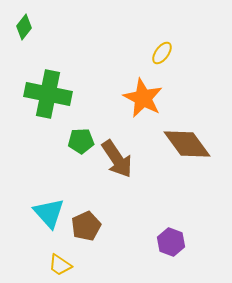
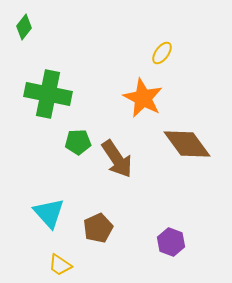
green pentagon: moved 3 px left, 1 px down
brown pentagon: moved 12 px right, 2 px down
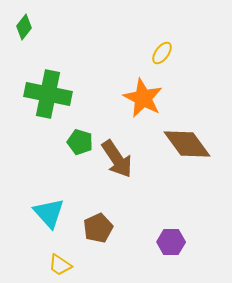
green pentagon: moved 2 px right; rotated 20 degrees clockwise
purple hexagon: rotated 20 degrees counterclockwise
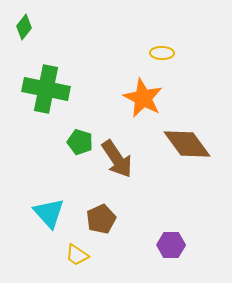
yellow ellipse: rotated 55 degrees clockwise
green cross: moved 2 px left, 5 px up
brown pentagon: moved 3 px right, 9 px up
purple hexagon: moved 3 px down
yellow trapezoid: moved 17 px right, 10 px up
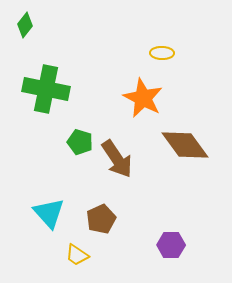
green diamond: moved 1 px right, 2 px up
brown diamond: moved 2 px left, 1 px down
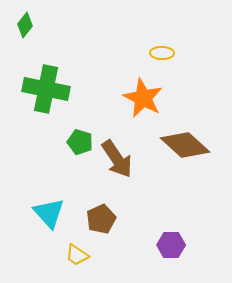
brown diamond: rotated 12 degrees counterclockwise
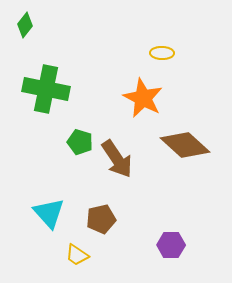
brown pentagon: rotated 12 degrees clockwise
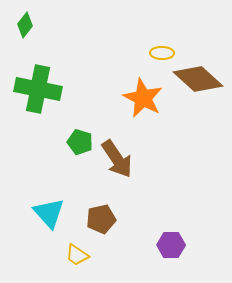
green cross: moved 8 px left
brown diamond: moved 13 px right, 66 px up
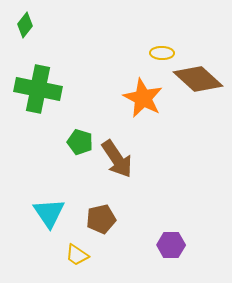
cyan triangle: rotated 8 degrees clockwise
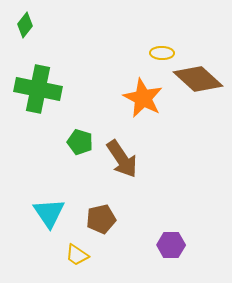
brown arrow: moved 5 px right
